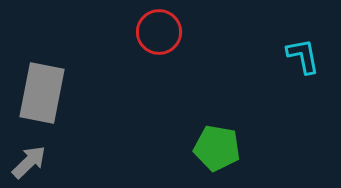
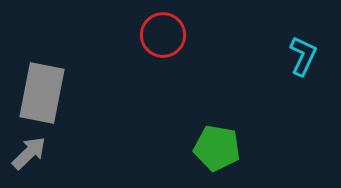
red circle: moved 4 px right, 3 px down
cyan L-shape: rotated 36 degrees clockwise
gray arrow: moved 9 px up
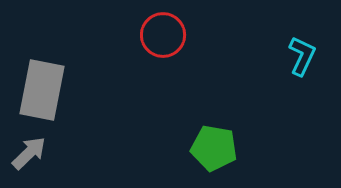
cyan L-shape: moved 1 px left
gray rectangle: moved 3 px up
green pentagon: moved 3 px left
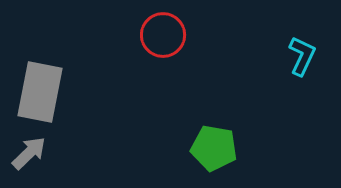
gray rectangle: moved 2 px left, 2 px down
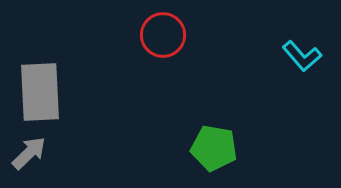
cyan L-shape: rotated 114 degrees clockwise
gray rectangle: rotated 14 degrees counterclockwise
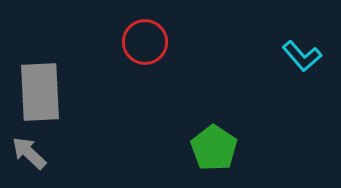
red circle: moved 18 px left, 7 px down
green pentagon: rotated 24 degrees clockwise
gray arrow: rotated 93 degrees counterclockwise
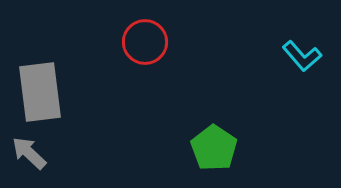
gray rectangle: rotated 4 degrees counterclockwise
